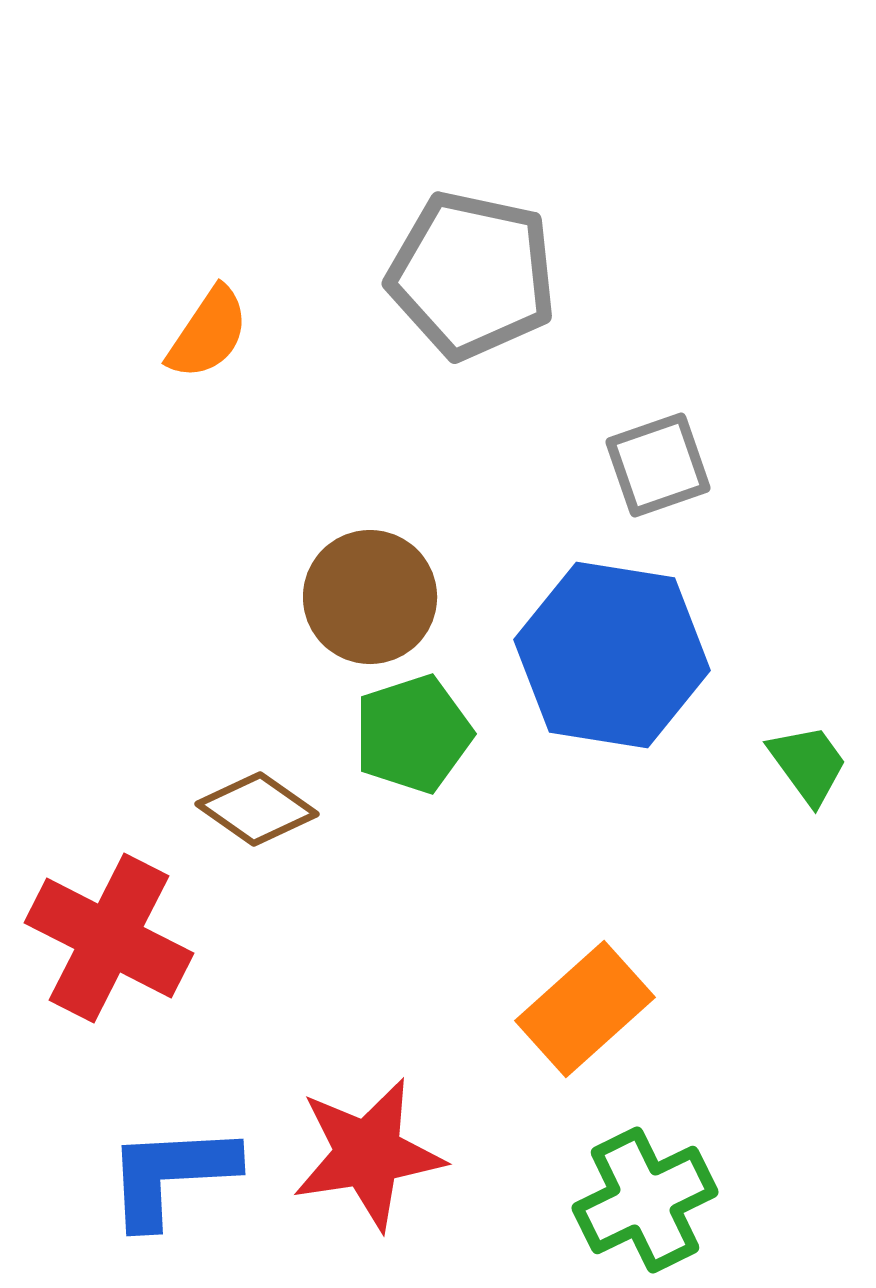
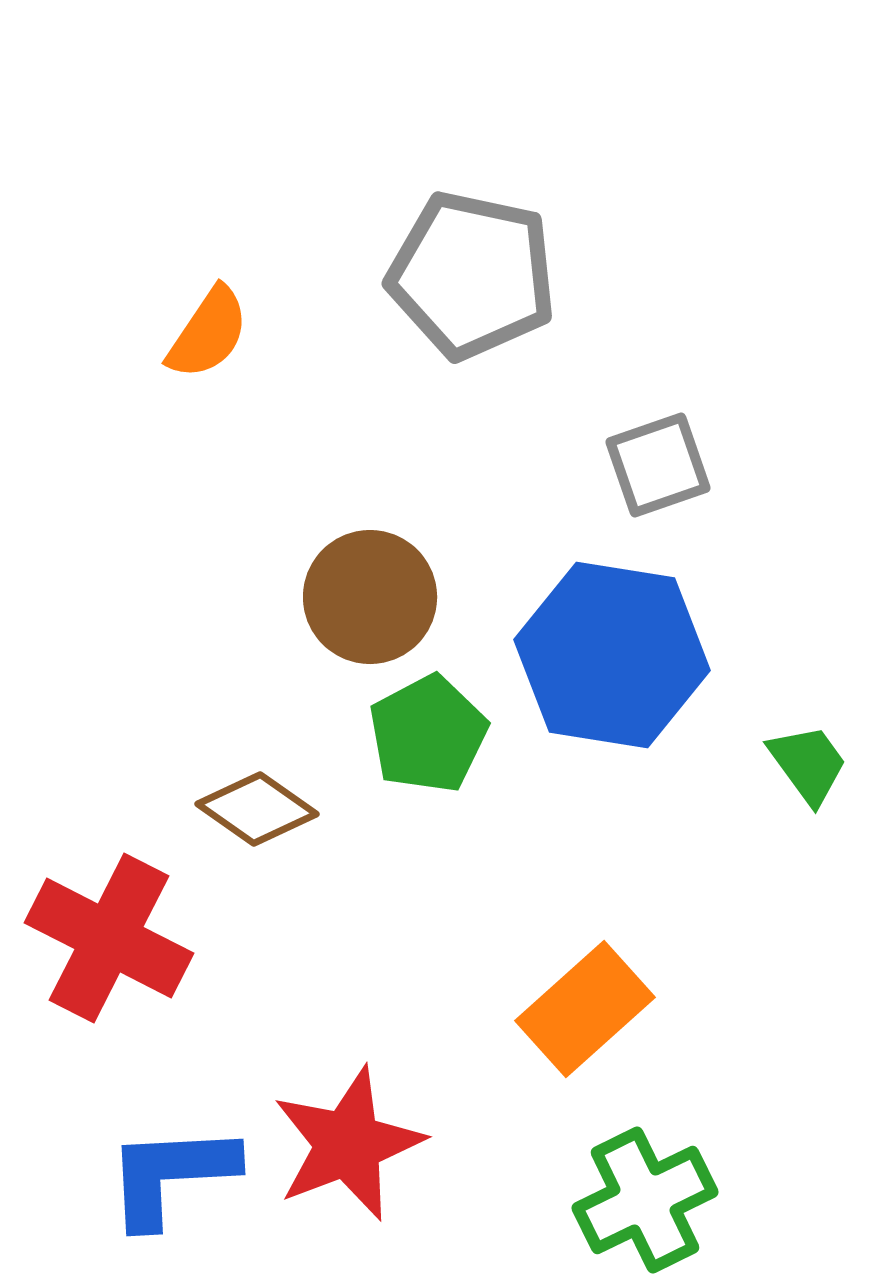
green pentagon: moved 15 px right; rotated 10 degrees counterclockwise
red star: moved 20 px left, 10 px up; rotated 12 degrees counterclockwise
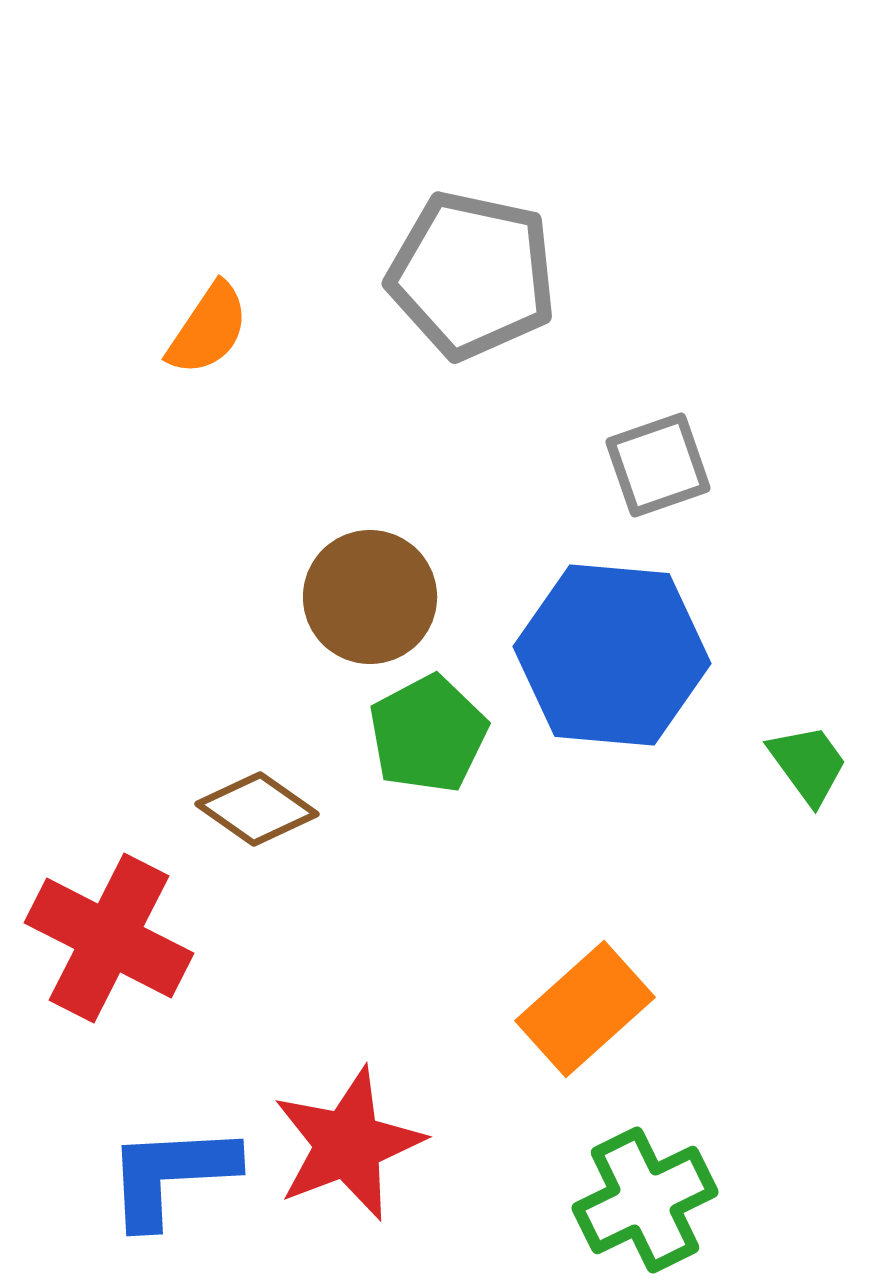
orange semicircle: moved 4 px up
blue hexagon: rotated 4 degrees counterclockwise
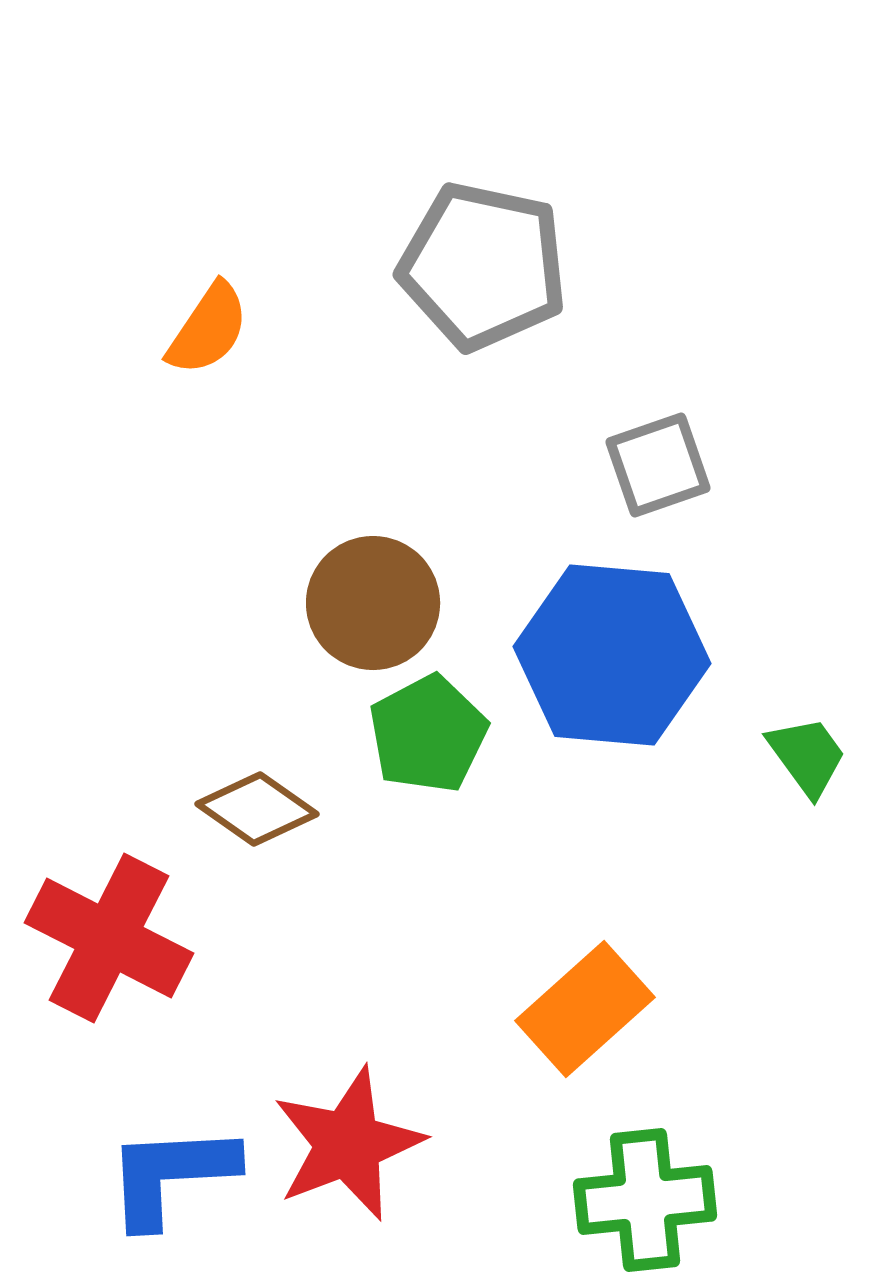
gray pentagon: moved 11 px right, 9 px up
brown circle: moved 3 px right, 6 px down
green trapezoid: moved 1 px left, 8 px up
green cross: rotated 20 degrees clockwise
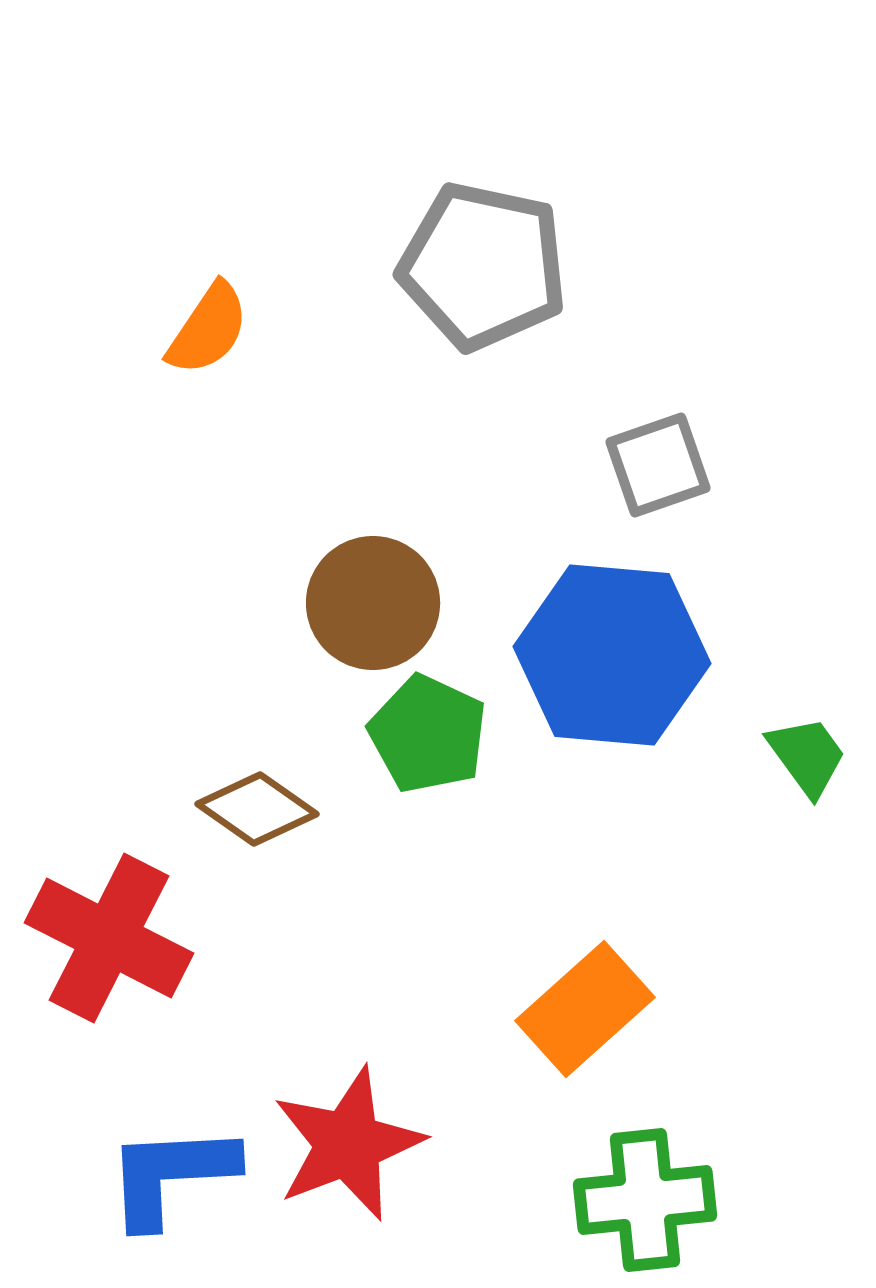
green pentagon: rotated 19 degrees counterclockwise
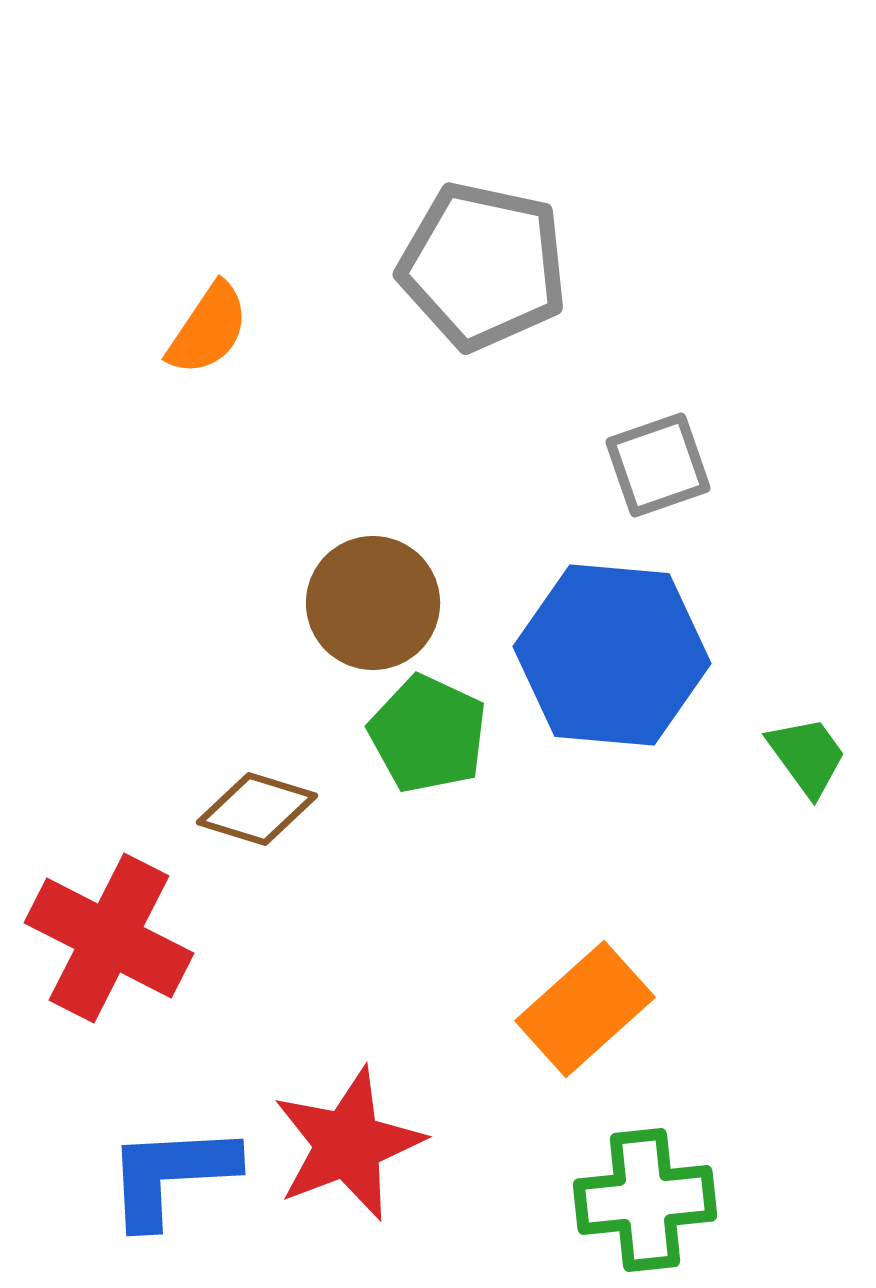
brown diamond: rotated 18 degrees counterclockwise
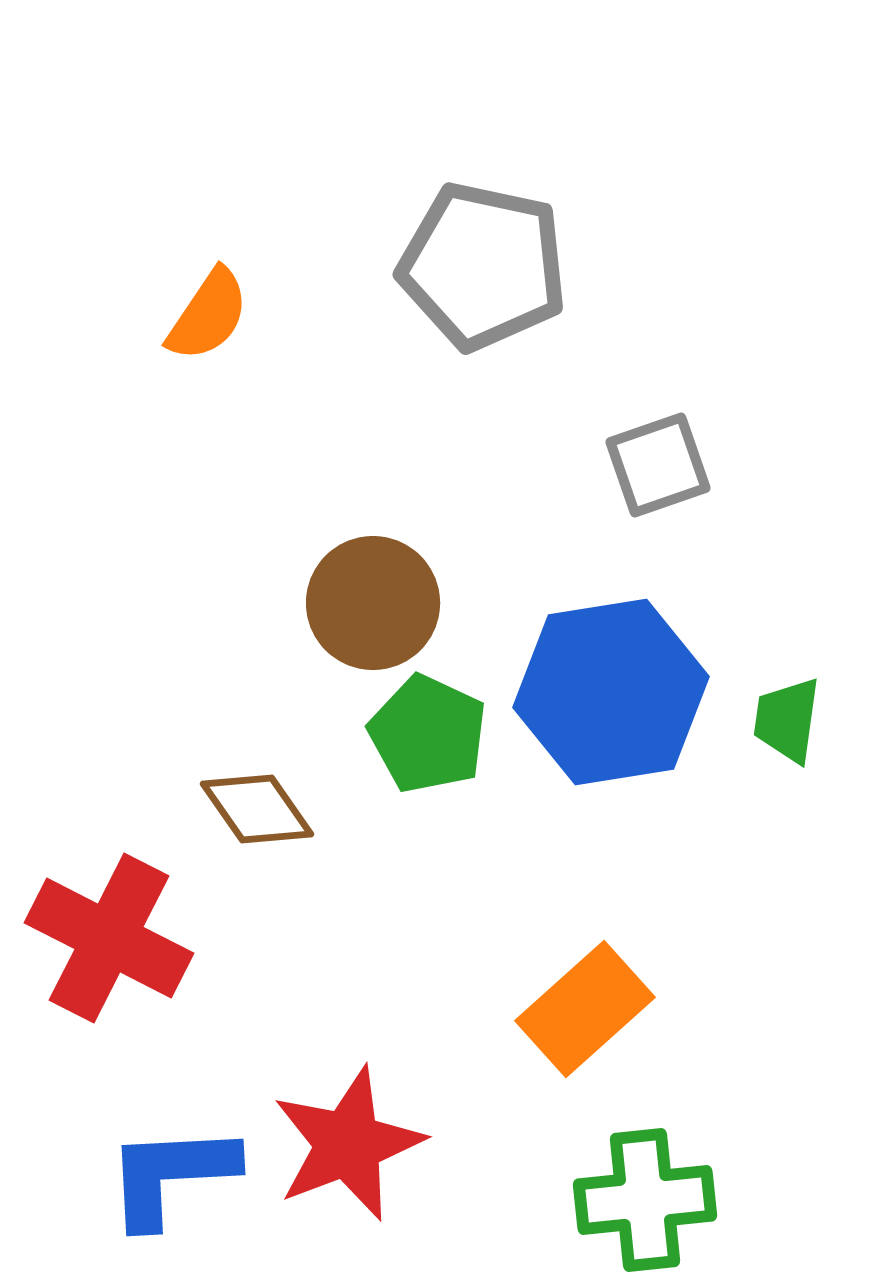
orange semicircle: moved 14 px up
blue hexagon: moved 1 px left, 37 px down; rotated 14 degrees counterclockwise
green trapezoid: moved 20 px left, 36 px up; rotated 136 degrees counterclockwise
brown diamond: rotated 38 degrees clockwise
